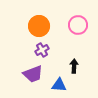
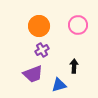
blue triangle: rotated 21 degrees counterclockwise
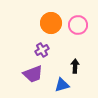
orange circle: moved 12 px right, 3 px up
black arrow: moved 1 px right
blue triangle: moved 3 px right
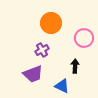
pink circle: moved 6 px right, 13 px down
blue triangle: moved 1 px down; rotated 42 degrees clockwise
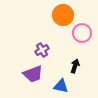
orange circle: moved 12 px right, 8 px up
pink circle: moved 2 px left, 5 px up
black arrow: rotated 16 degrees clockwise
blue triangle: moved 1 px left; rotated 14 degrees counterclockwise
